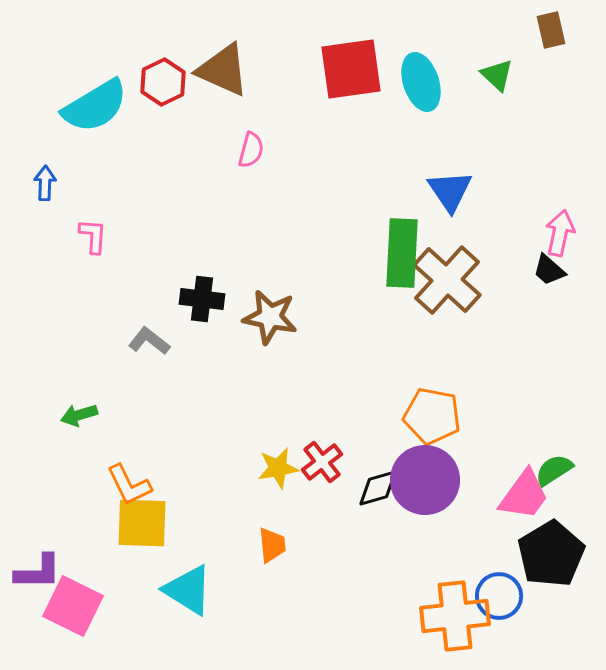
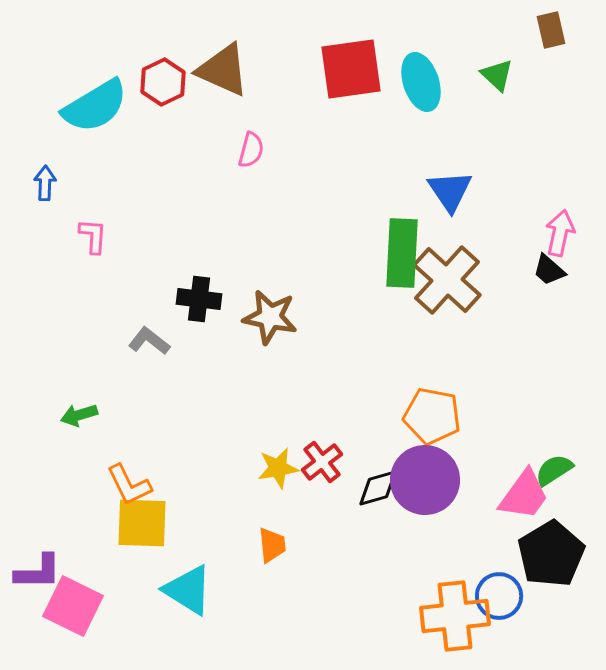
black cross: moved 3 px left
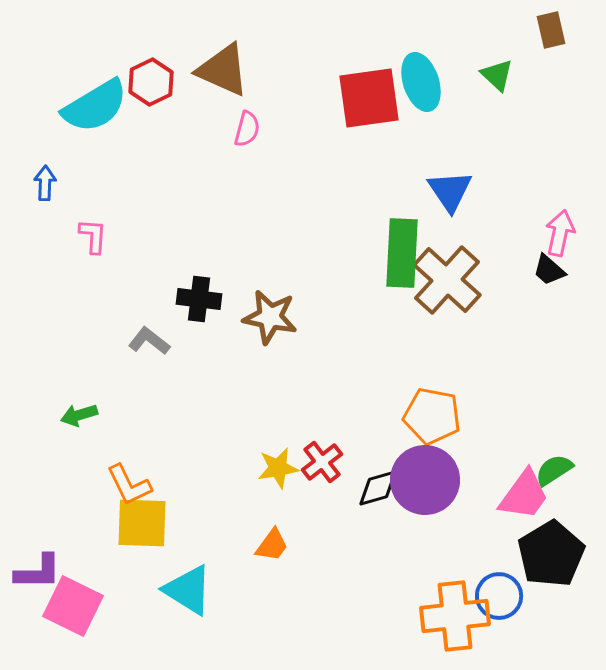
red square: moved 18 px right, 29 px down
red hexagon: moved 12 px left
pink semicircle: moved 4 px left, 21 px up
orange trapezoid: rotated 42 degrees clockwise
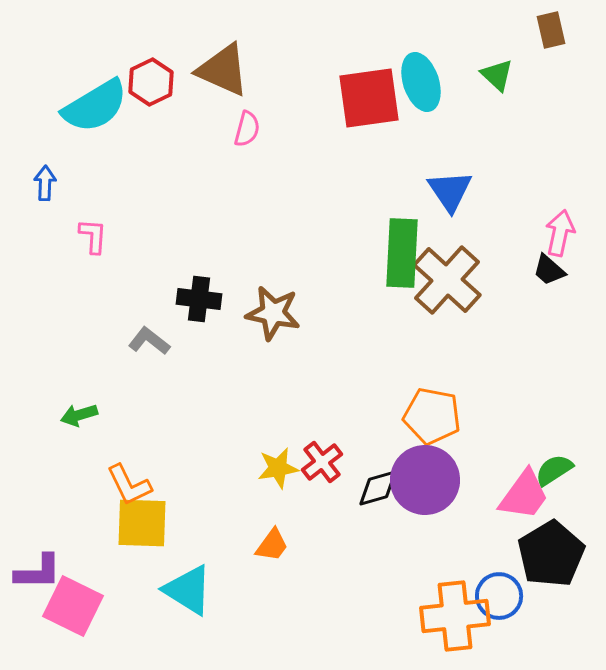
brown star: moved 3 px right, 4 px up
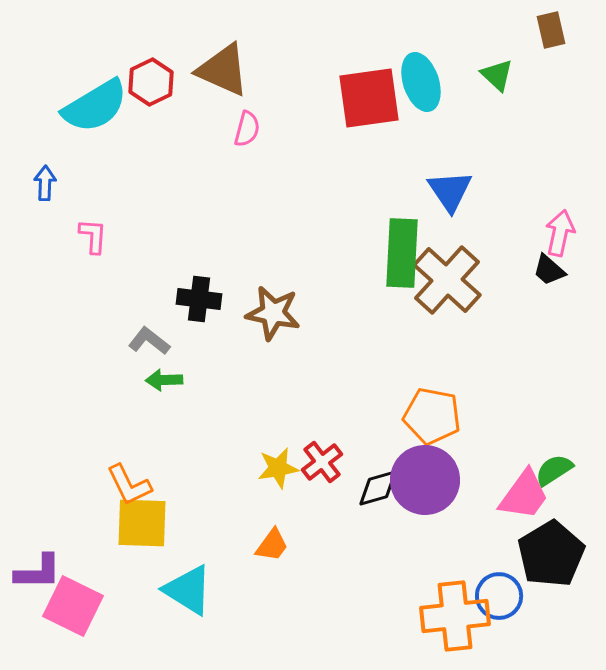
green arrow: moved 85 px right, 35 px up; rotated 15 degrees clockwise
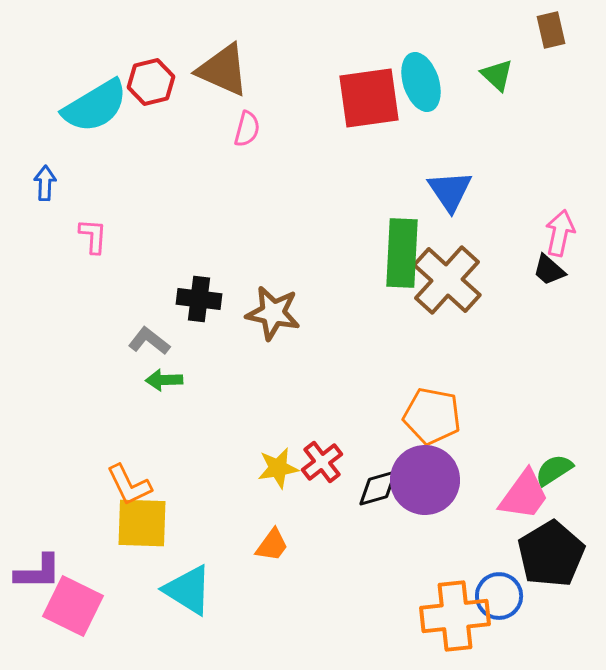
red hexagon: rotated 12 degrees clockwise
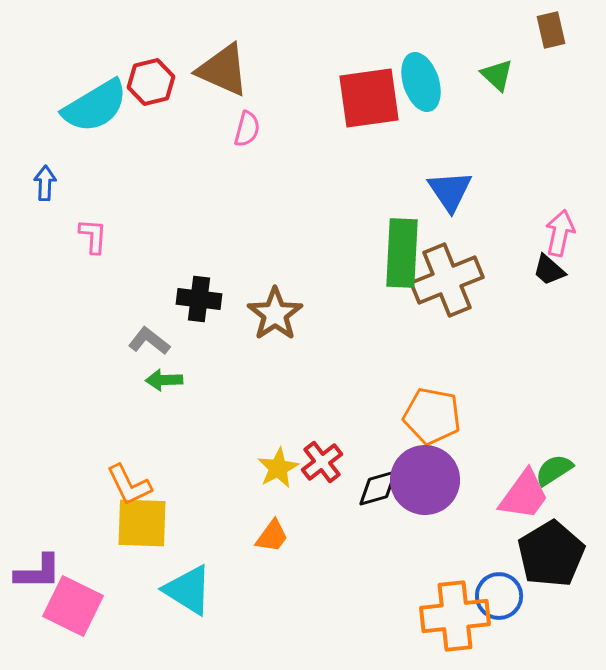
brown cross: rotated 26 degrees clockwise
brown star: moved 2 px right, 1 px down; rotated 26 degrees clockwise
yellow star: rotated 18 degrees counterclockwise
orange trapezoid: moved 9 px up
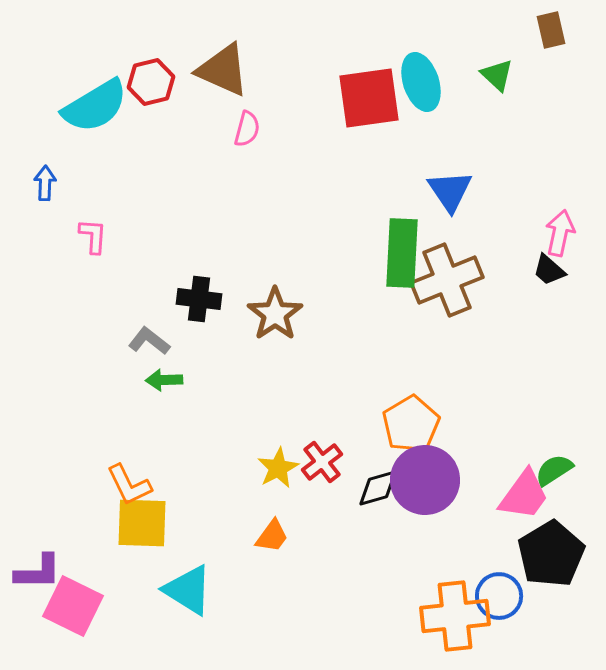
orange pentagon: moved 21 px left, 8 px down; rotated 30 degrees clockwise
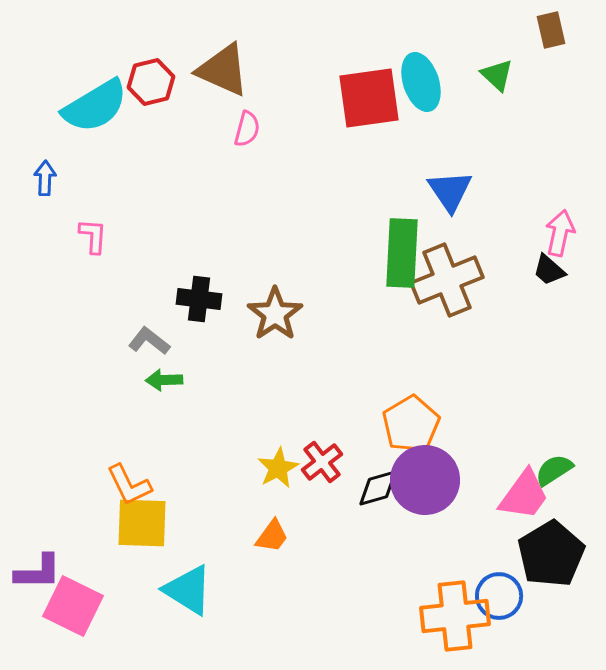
blue arrow: moved 5 px up
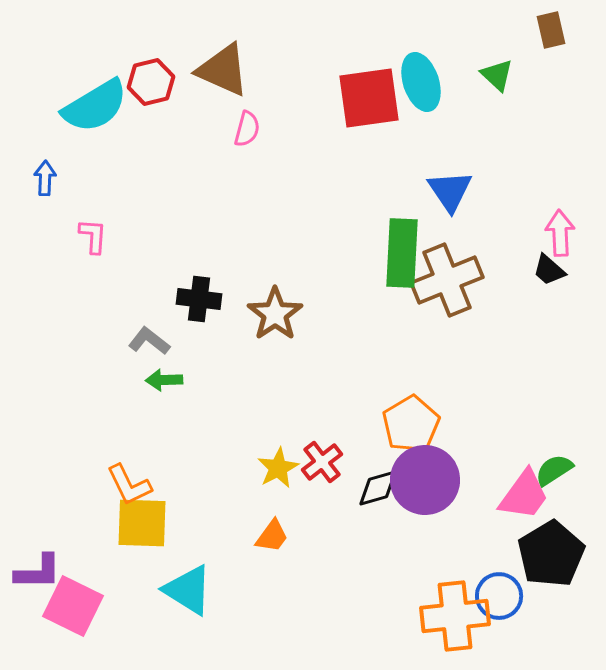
pink arrow: rotated 15 degrees counterclockwise
